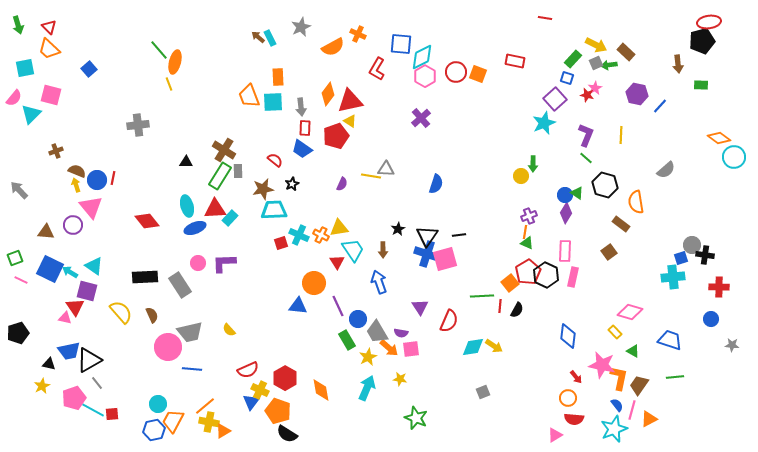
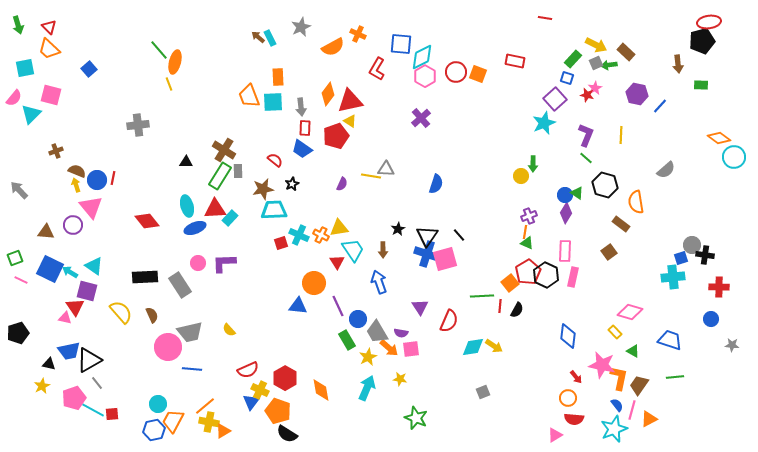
black line at (459, 235): rotated 56 degrees clockwise
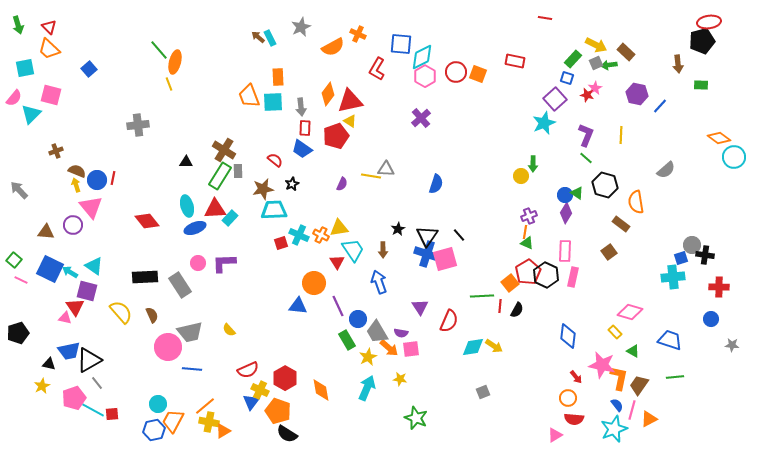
green square at (15, 258): moved 1 px left, 2 px down; rotated 28 degrees counterclockwise
